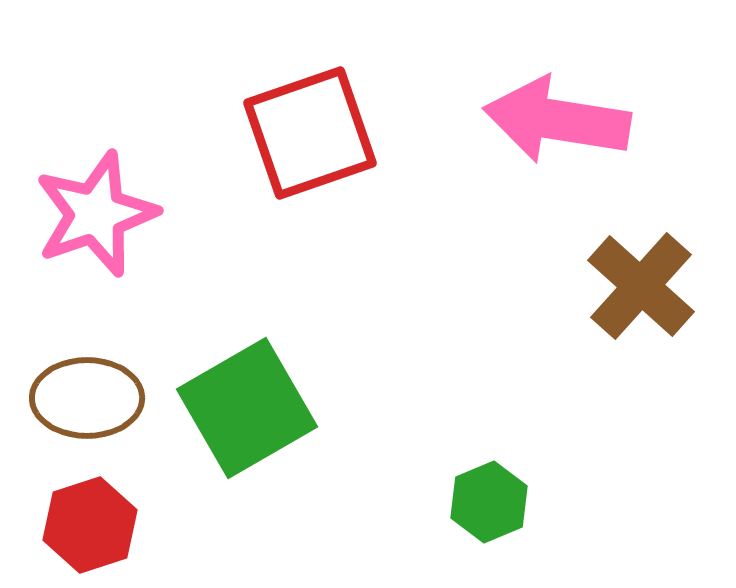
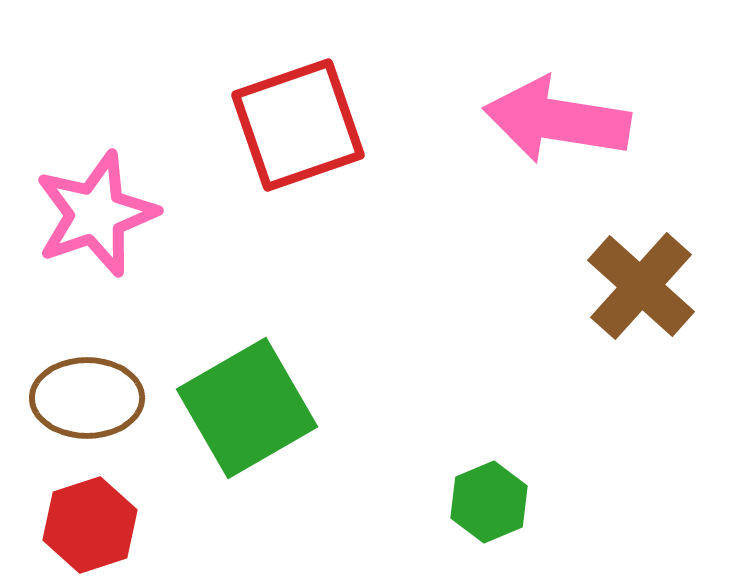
red square: moved 12 px left, 8 px up
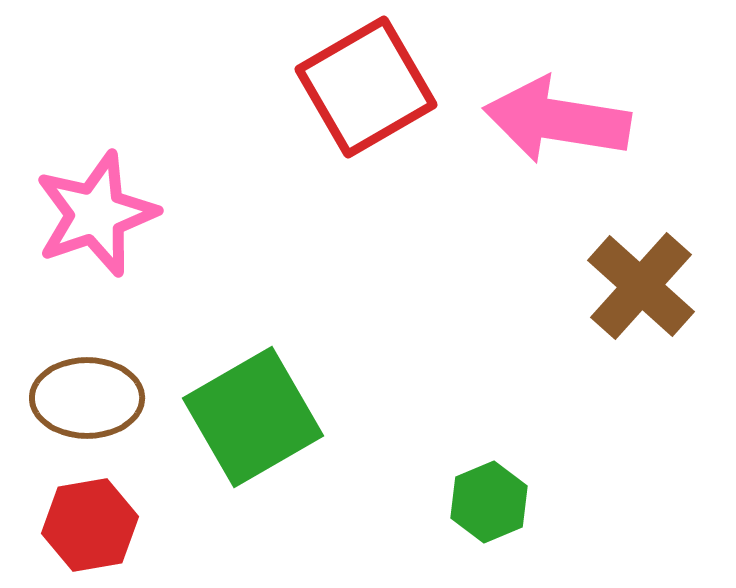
red square: moved 68 px right, 38 px up; rotated 11 degrees counterclockwise
green square: moved 6 px right, 9 px down
red hexagon: rotated 8 degrees clockwise
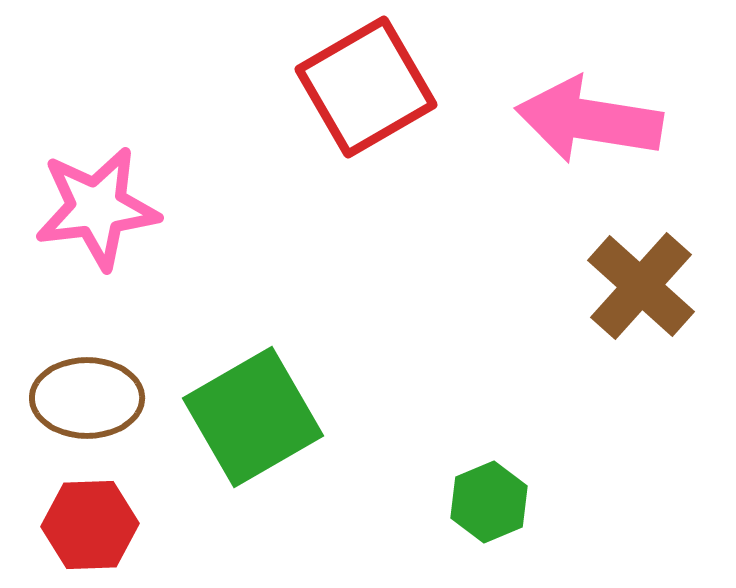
pink arrow: moved 32 px right
pink star: moved 1 px right, 6 px up; rotated 12 degrees clockwise
red hexagon: rotated 8 degrees clockwise
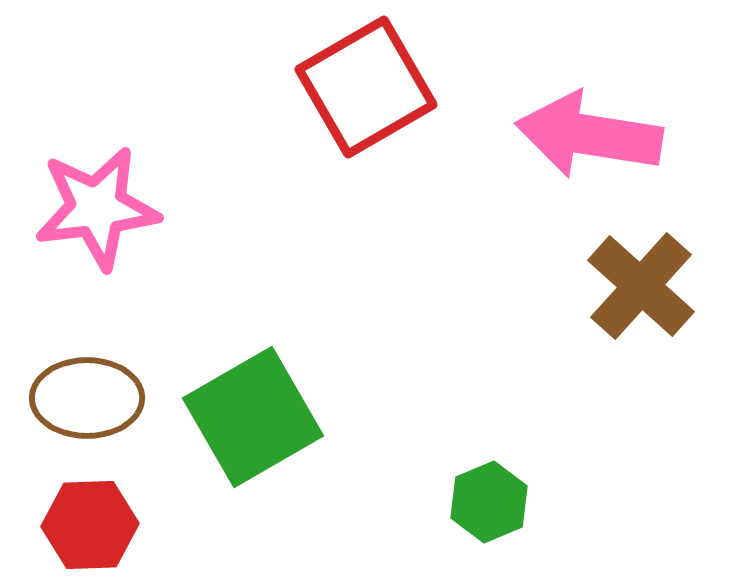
pink arrow: moved 15 px down
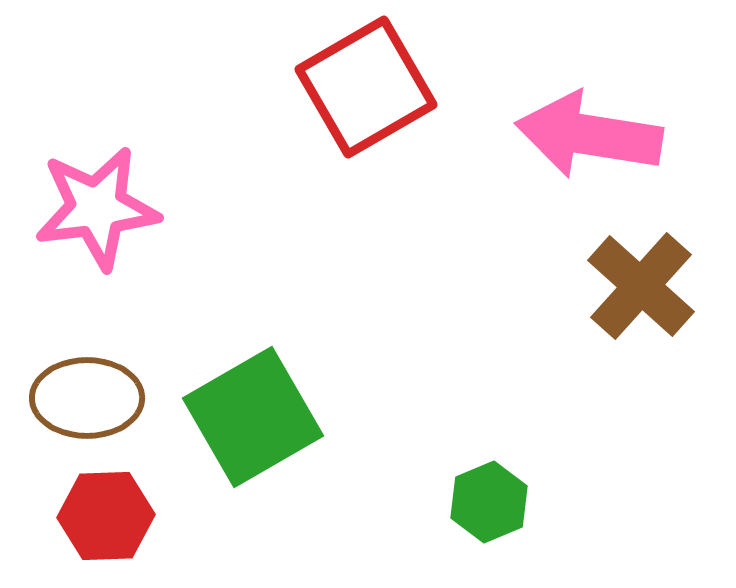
red hexagon: moved 16 px right, 9 px up
